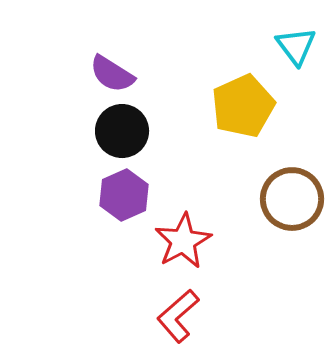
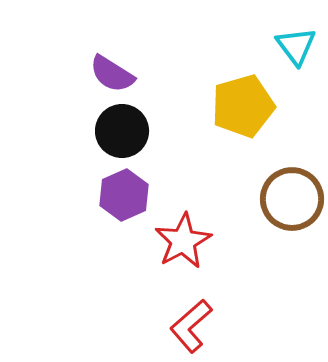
yellow pentagon: rotated 8 degrees clockwise
red L-shape: moved 13 px right, 10 px down
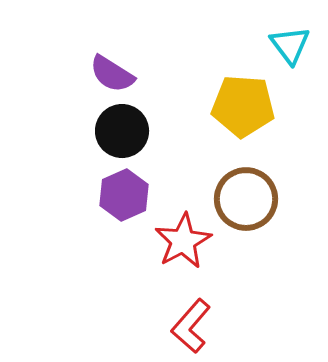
cyan triangle: moved 6 px left, 1 px up
yellow pentagon: rotated 20 degrees clockwise
brown circle: moved 46 px left
red L-shape: rotated 8 degrees counterclockwise
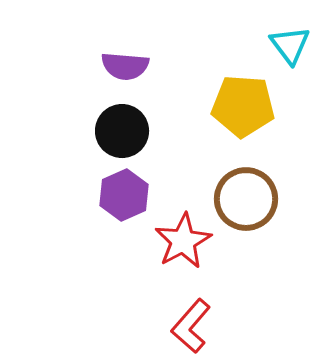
purple semicircle: moved 13 px right, 8 px up; rotated 27 degrees counterclockwise
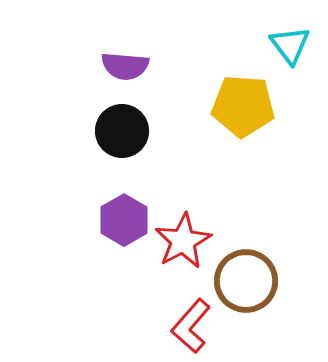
purple hexagon: moved 25 px down; rotated 6 degrees counterclockwise
brown circle: moved 82 px down
